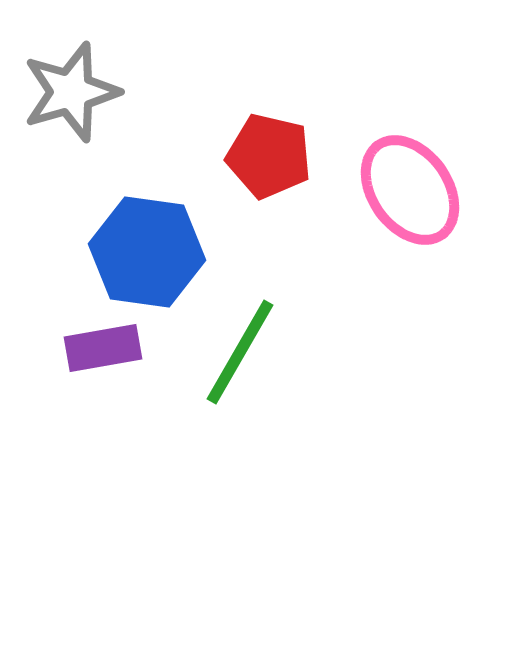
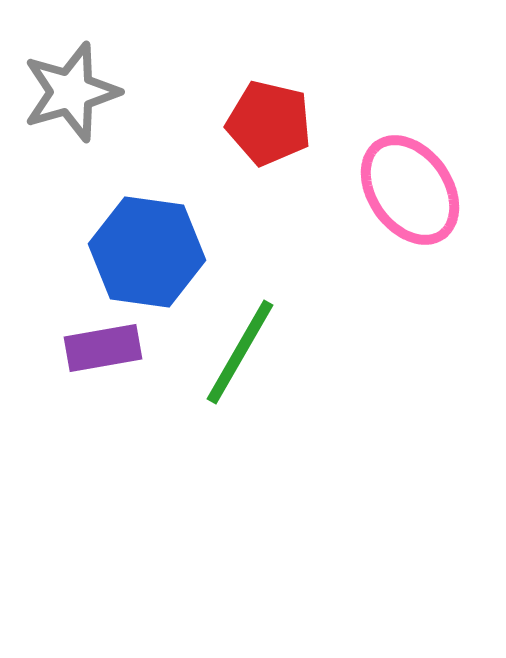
red pentagon: moved 33 px up
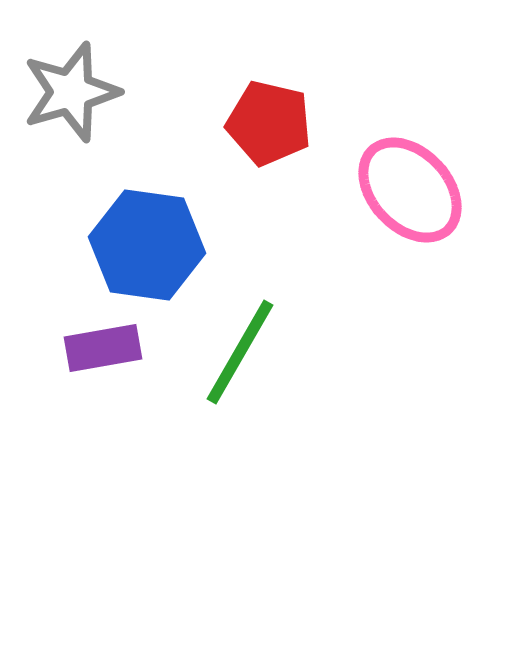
pink ellipse: rotated 8 degrees counterclockwise
blue hexagon: moved 7 px up
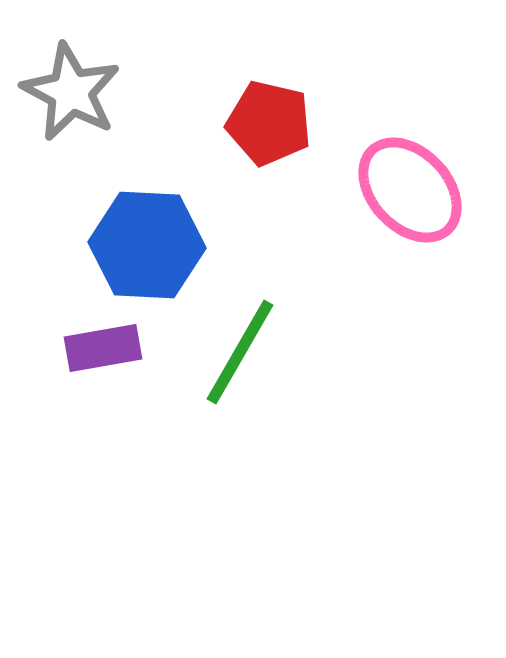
gray star: rotated 28 degrees counterclockwise
blue hexagon: rotated 5 degrees counterclockwise
